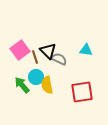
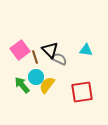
black triangle: moved 2 px right, 1 px up
yellow semicircle: rotated 48 degrees clockwise
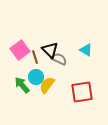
cyan triangle: rotated 24 degrees clockwise
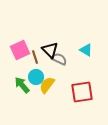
pink square: rotated 12 degrees clockwise
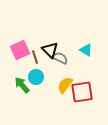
gray semicircle: moved 1 px right, 1 px up
yellow semicircle: moved 18 px right
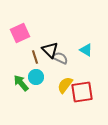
pink square: moved 17 px up
green arrow: moved 1 px left, 2 px up
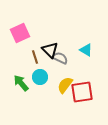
cyan circle: moved 4 px right
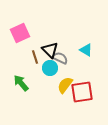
cyan circle: moved 10 px right, 9 px up
